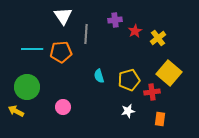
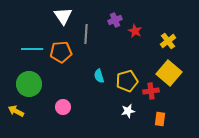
purple cross: rotated 16 degrees counterclockwise
red star: rotated 16 degrees counterclockwise
yellow cross: moved 10 px right, 3 px down
yellow pentagon: moved 2 px left, 1 px down
green circle: moved 2 px right, 3 px up
red cross: moved 1 px left, 1 px up
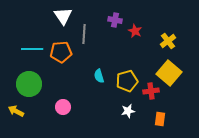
purple cross: rotated 32 degrees clockwise
gray line: moved 2 px left
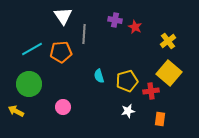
red star: moved 4 px up
cyan line: rotated 30 degrees counterclockwise
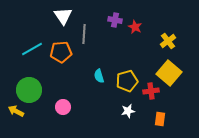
green circle: moved 6 px down
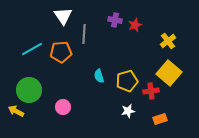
red star: moved 2 px up; rotated 24 degrees clockwise
orange rectangle: rotated 64 degrees clockwise
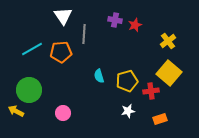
pink circle: moved 6 px down
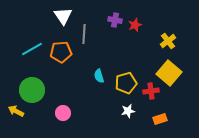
yellow pentagon: moved 1 px left, 2 px down
green circle: moved 3 px right
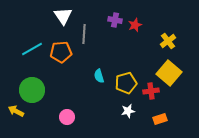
pink circle: moved 4 px right, 4 px down
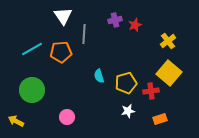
purple cross: rotated 24 degrees counterclockwise
yellow arrow: moved 10 px down
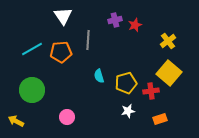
gray line: moved 4 px right, 6 px down
